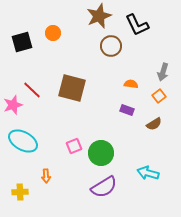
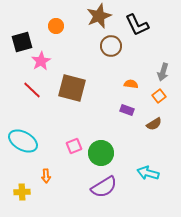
orange circle: moved 3 px right, 7 px up
pink star: moved 28 px right, 44 px up; rotated 12 degrees counterclockwise
yellow cross: moved 2 px right
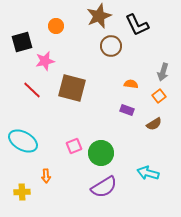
pink star: moved 4 px right; rotated 18 degrees clockwise
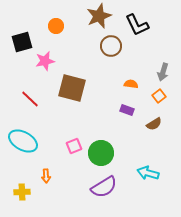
red line: moved 2 px left, 9 px down
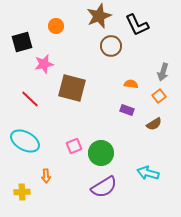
pink star: moved 1 px left, 3 px down
cyan ellipse: moved 2 px right
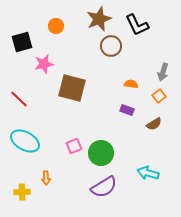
brown star: moved 3 px down
red line: moved 11 px left
orange arrow: moved 2 px down
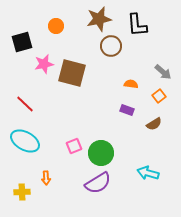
brown star: rotated 10 degrees clockwise
black L-shape: rotated 20 degrees clockwise
gray arrow: rotated 66 degrees counterclockwise
brown square: moved 15 px up
red line: moved 6 px right, 5 px down
purple semicircle: moved 6 px left, 4 px up
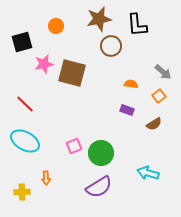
purple semicircle: moved 1 px right, 4 px down
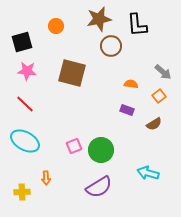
pink star: moved 17 px left, 7 px down; rotated 18 degrees clockwise
green circle: moved 3 px up
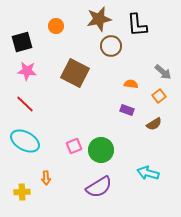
brown square: moved 3 px right; rotated 12 degrees clockwise
